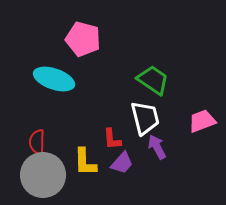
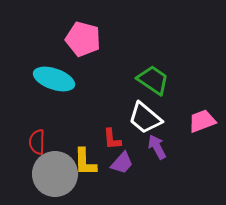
white trapezoid: rotated 144 degrees clockwise
gray circle: moved 12 px right, 1 px up
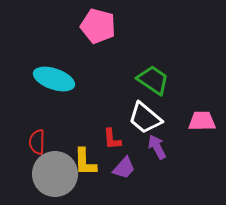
pink pentagon: moved 15 px right, 13 px up
pink trapezoid: rotated 20 degrees clockwise
purple trapezoid: moved 2 px right, 5 px down
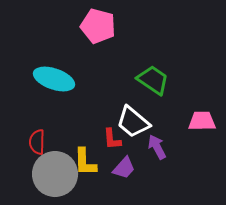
white trapezoid: moved 12 px left, 4 px down
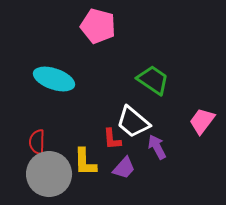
pink trapezoid: rotated 52 degrees counterclockwise
gray circle: moved 6 px left
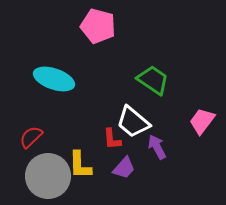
red semicircle: moved 6 px left, 5 px up; rotated 45 degrees clockwise
yellow L-shape: moved 5 px left, 3 px down
gray circle: moved 1 px left, 2 px down
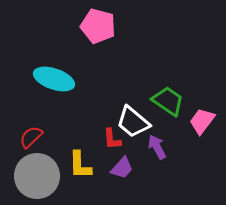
green trapezoid: moved 15 px right, 21 px down
purple trapezoid: moved 2 px left
gray circle: moved 11 px left
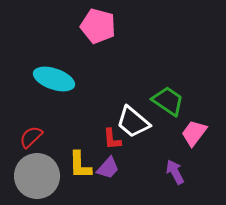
pink trapezoid: moved 8 px left, 12 px down
purple arrow: moved 18 px right, 25 px down
purple trapezoid: moved 14 px left
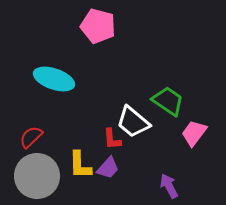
purple arrow: moved 6 px left, 14 px down
